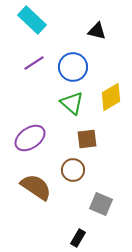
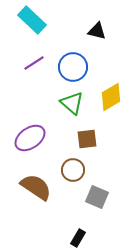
gray square: moved 4 px left, 7 px up
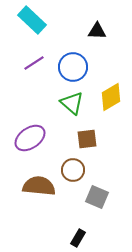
black triangle: rotated 12 degrees counterclockwise
brown semicircle: moved 3 px right, 1 px up; rotated 28 degrees counterclockwise
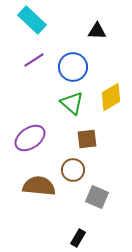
purple line: moved 3 px up
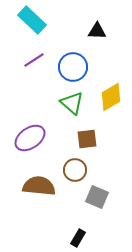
brown circle: moved 2 px right
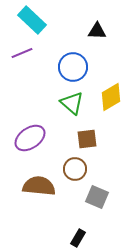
purple line: moved 12 px left, 7 px up; rotated 10 degrees clockwise
brown circle: moved 1 px up
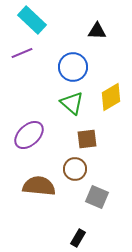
purple ellipse: moved 1 px left, 3 px up; rotated 8 degrees counterclockwise
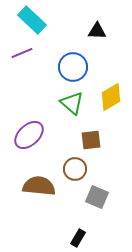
brown square: moved 4 px right, 1 px down
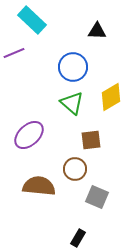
purple line: moved 8 px left
